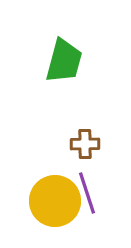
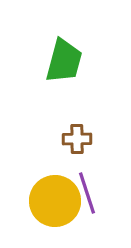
brown cross: moved 8 px left, 5 px up
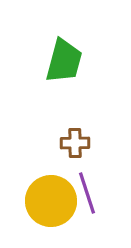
brown cross: moved 2 px left, 4 px down
yellow circle: moved 4 px left
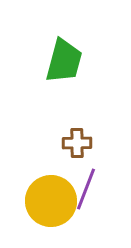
brown cross: moved 2 px right
purple line: moved 1 px left, 4 px up; rotated 39 degrees clockwise
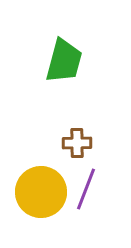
yellow circle: moved 10 px left, 9 px up
